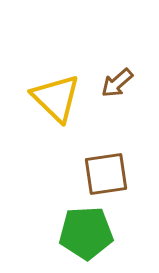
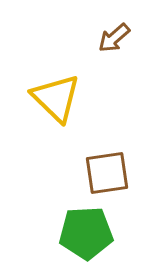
brown arrow: moved 3 px left, 45 px up
brown square: moved 1 px right, 1 px up
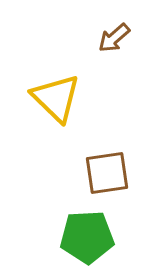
green pentagon: moved 1 px right, 4 px down
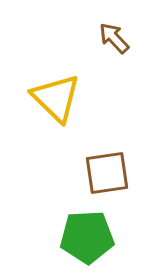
brown arrow: rotated 88 degrees clockwise
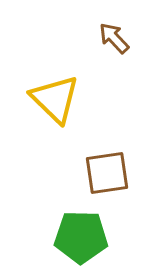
yellow triangle: moved 1 px left, 1 px down
green pentagon: moved 6 px left; rotated 4 degrees clockwise
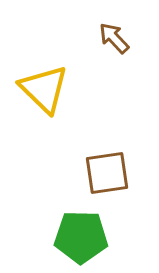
yellow triangle: moved 11 px left, 10 px up
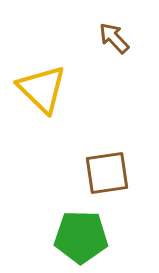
yellow triangle: moved 2 px left
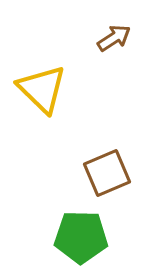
brown arrow: rotated 100 degrees clockwise
brown square: rotated 15 degrees counterclockwise
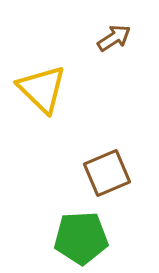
green pentagon: moved 1 px down; rotated 4 degrees counterclockwise
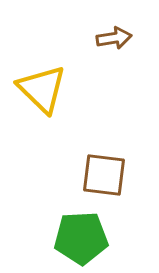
brown arrow: rotated 24 degrees clockwise
brown square: moved 3 px left, 2 px down; rotated 30 degrees clockwise
